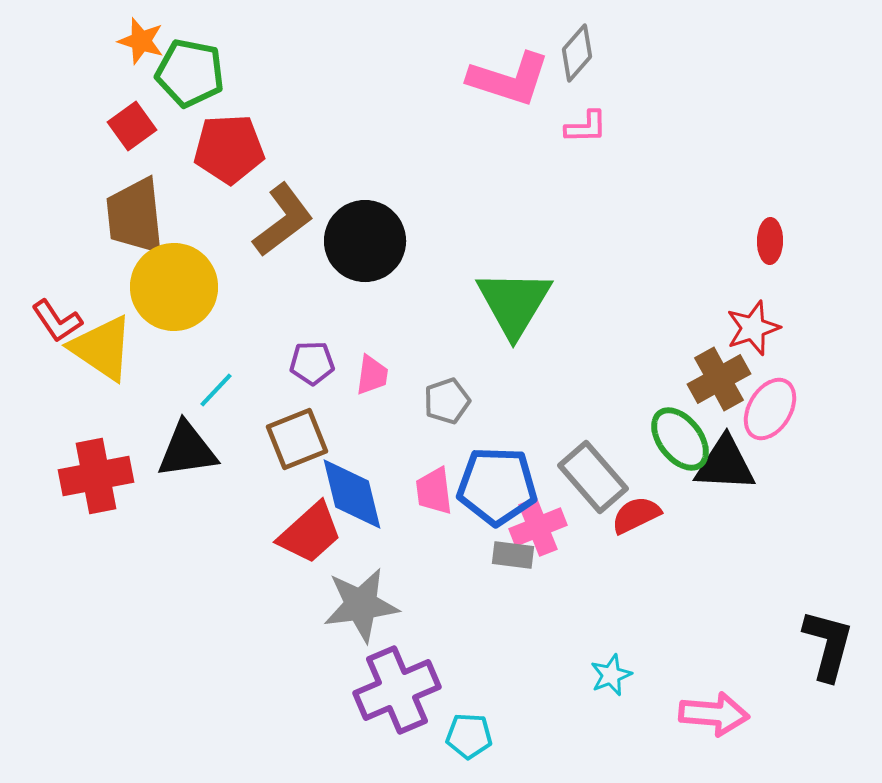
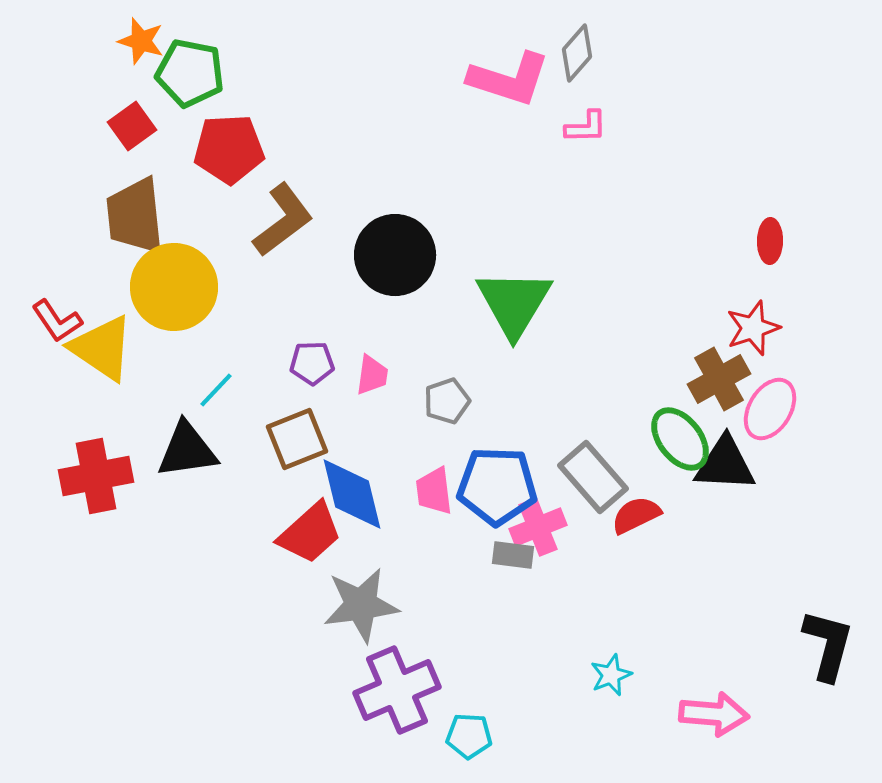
black circle at (365, 241): moved 30 px right, 14 px down
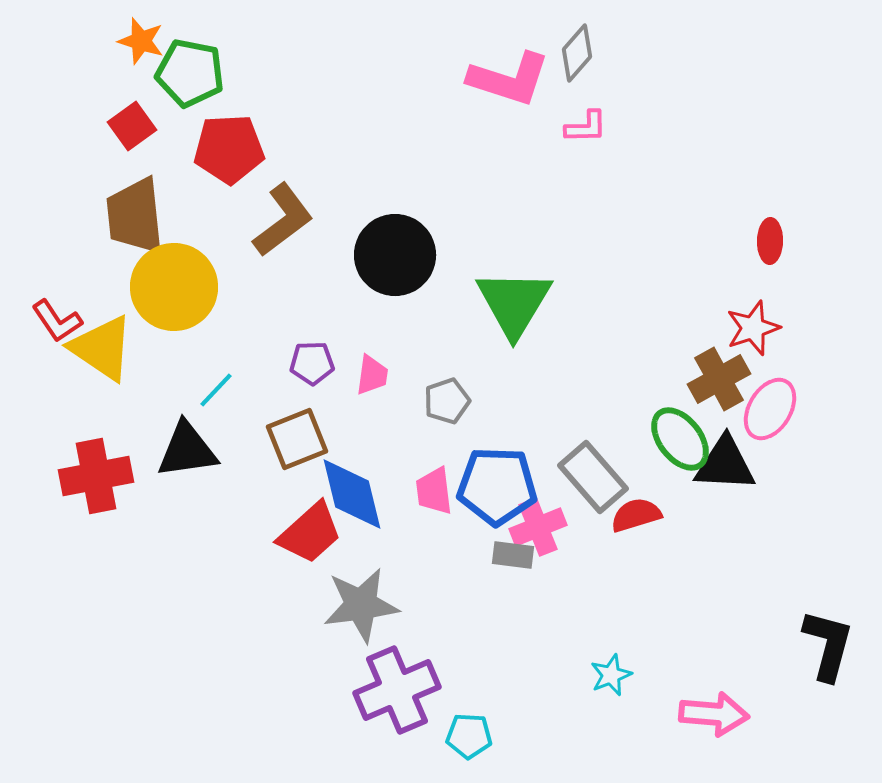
red semicircle at (636, 515): rotated 9 degrees clockwise
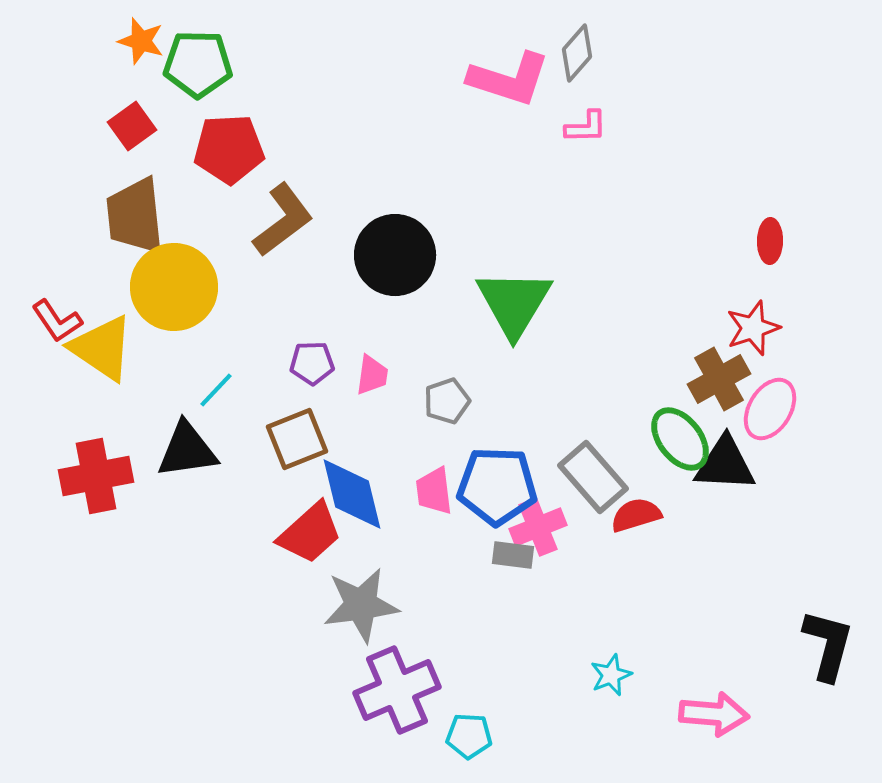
green pentagon at (190, 73): moved 8 px right, 9 px up; rotated 10 degrees counterclockwise
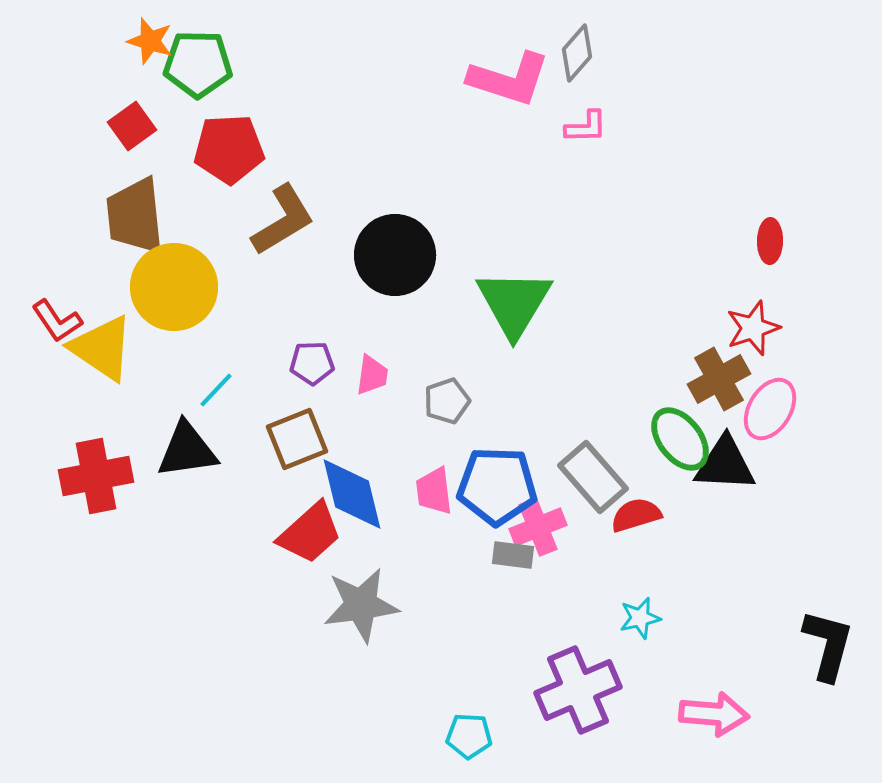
orange star at (141, 41): moved 9 px right
brown L-shape at (283, 220): rotated 6 degrees clockwise
cyan star at (611, 675): moved 29 px right, 57 px up; rotated 9 degrees clockwise
purple cross at (397, 690): moved 181 px right
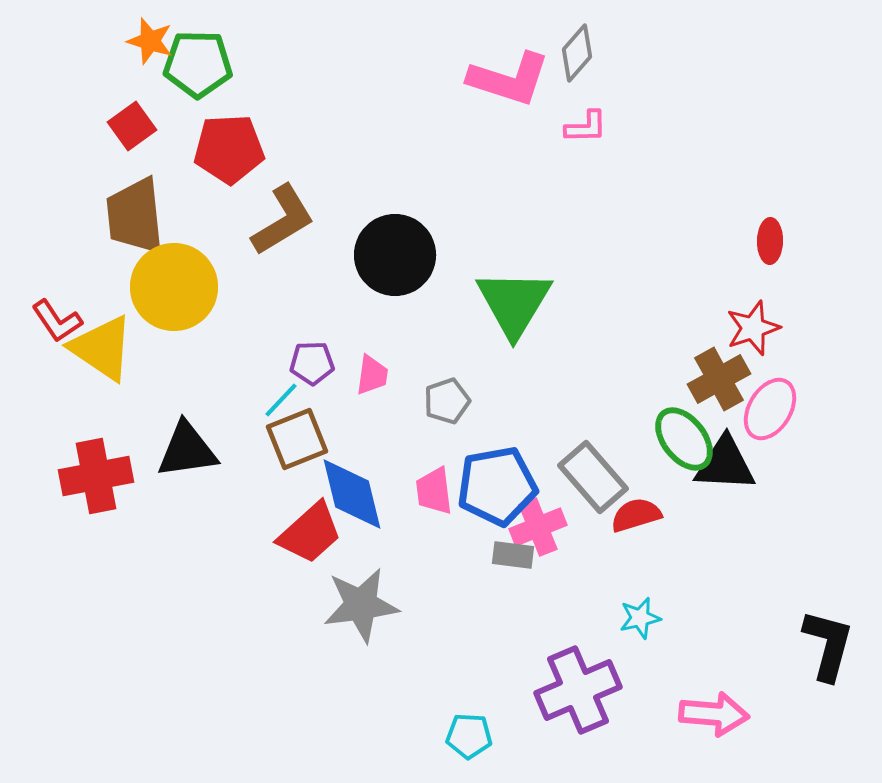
cyan line at (216, 390): moved 65 px right, 10 px down
green ellipse at (680, 439): moved 4 px right
blue pentagon at (497, 486): rotated 12 degrees counterclockwise
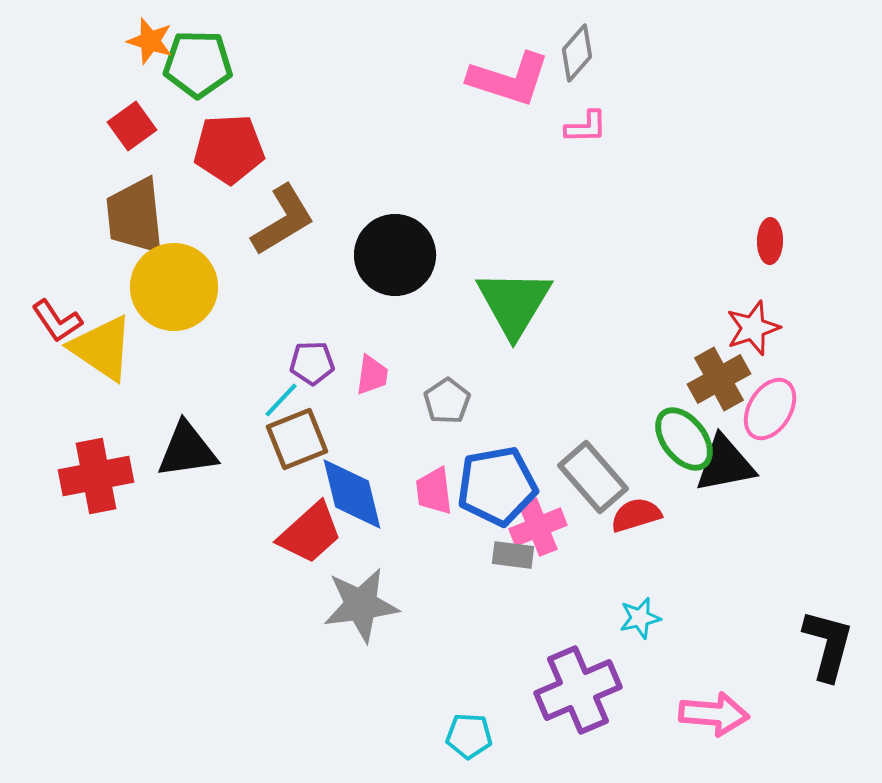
gray pentagon at (447, 401): rotated 15 degrees counterclockwise
black triangle at (725, 464): rotated 14 degrees counterclockwise
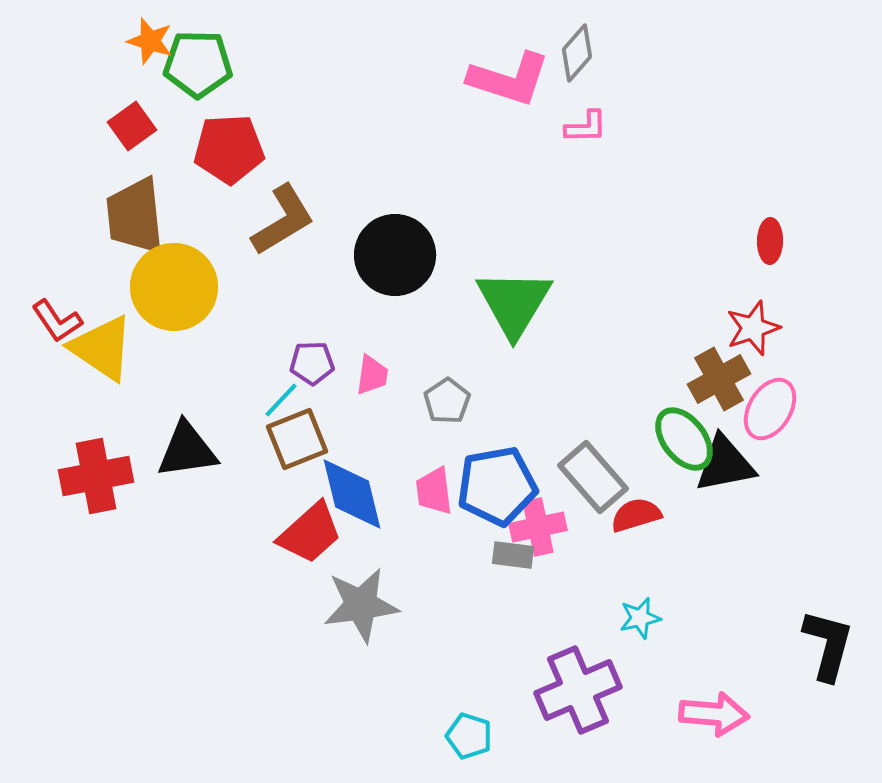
pink cross at (538, 527): rotated 10 degrees clockwise
cyan pentagon at (469, 736): rotated 15 degrees clockwise
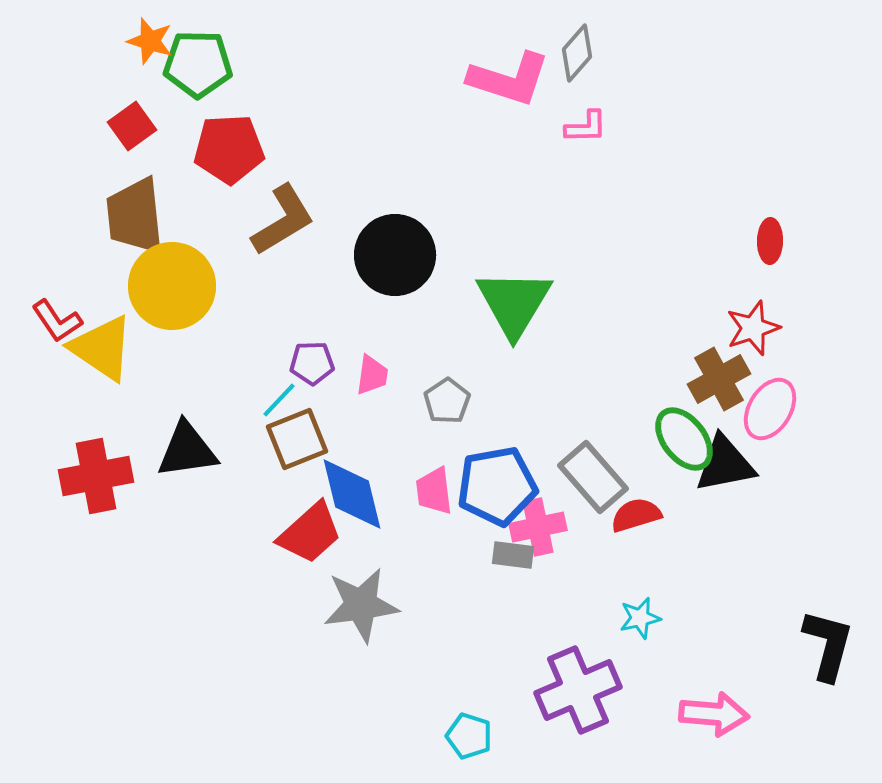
yellow circle at (174, 287): moved 2 px left, 1 px up
cyan line at (281, 400): moved 2 px left
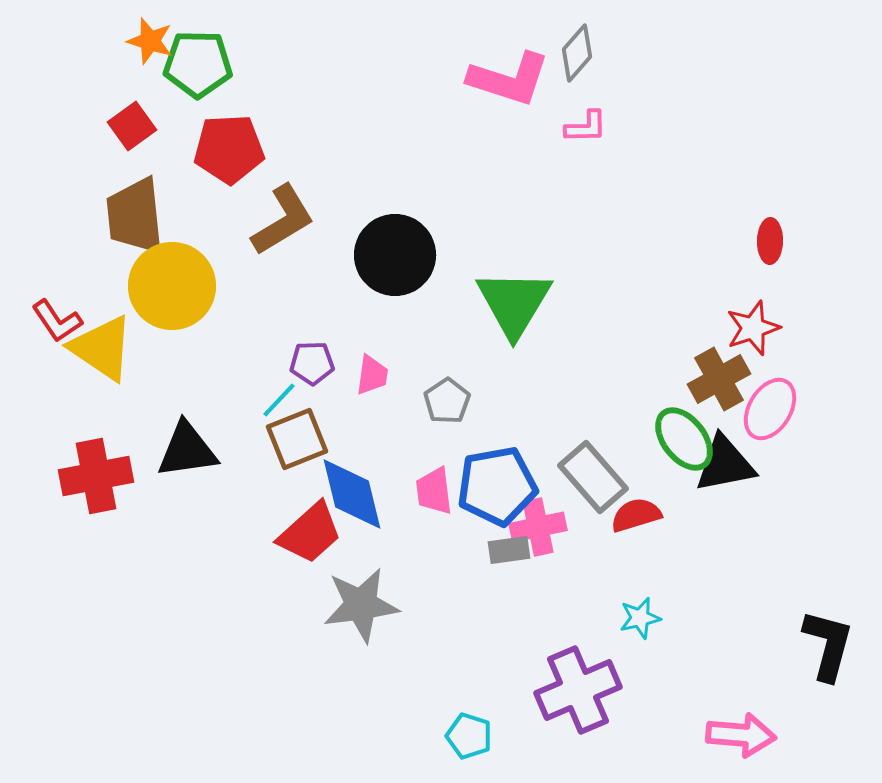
gray rectangle at (513, 555): moved 4 px left, 5 px up; rotated 15 degrees counterclockwise
pink arrow at (714, 714): moved 27 px right, 21 px down
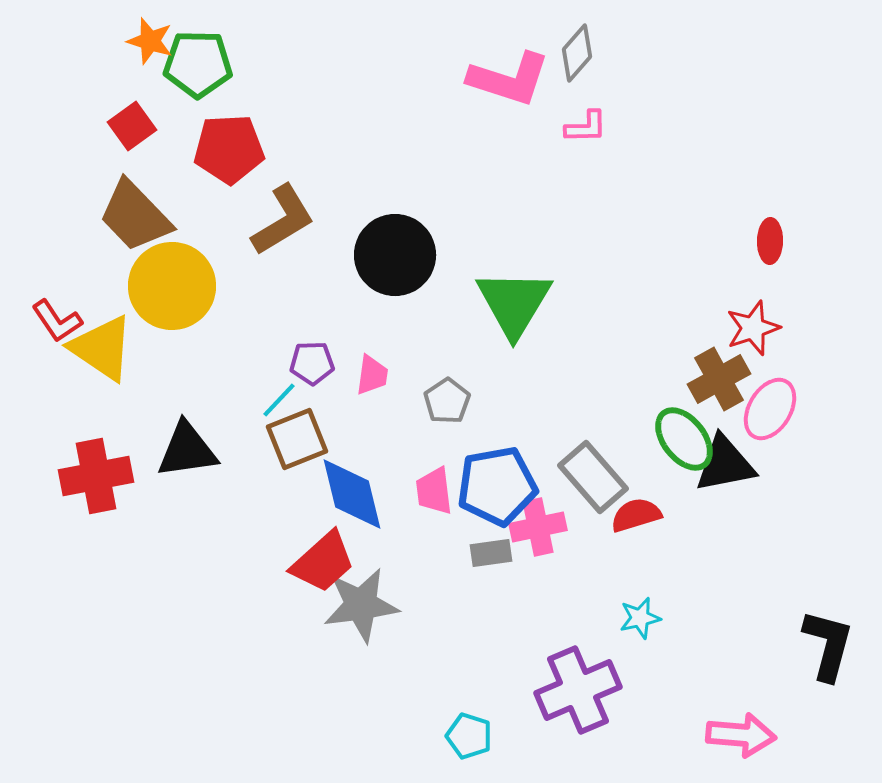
brown trapezoid at (135, 216): rotated 38 degrees counterclockwise
red trapezoid at (310, 533): moved 13 px right, 29 px down
gray rectangle at (509, 550): moved 18 px left, 3 px down
